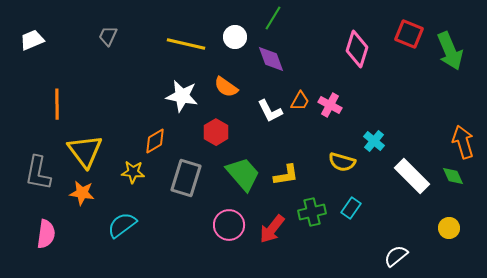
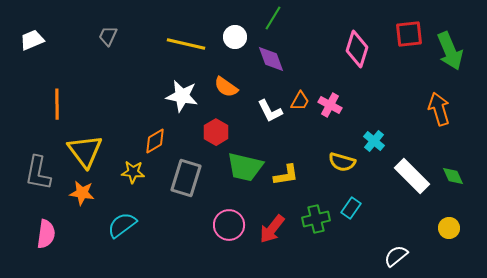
red square: rotated 28 degrees counterclockwise
orange arrow: moved 24 px left, 33 px up
green trapezoid: moved 2 px right, 7 px up; rotated 144 degrees clockwise
green cross: moved 4 px right, 7 px down
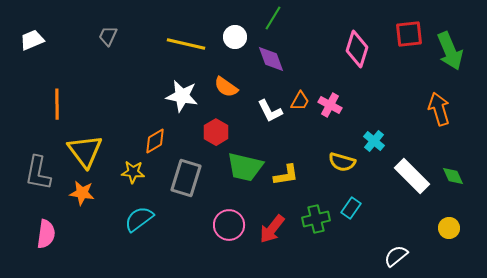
cyan semicircle: moved 17 px right, 6 px up
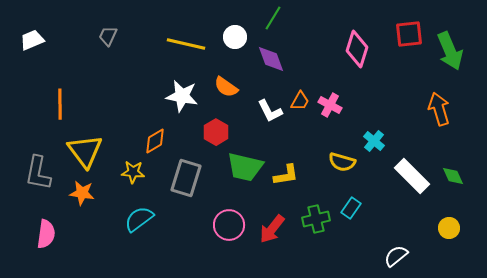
orange line: moved 3 px right
